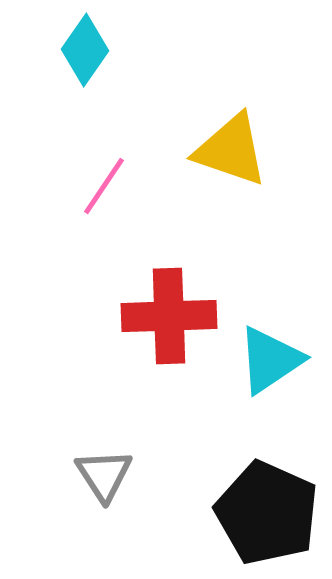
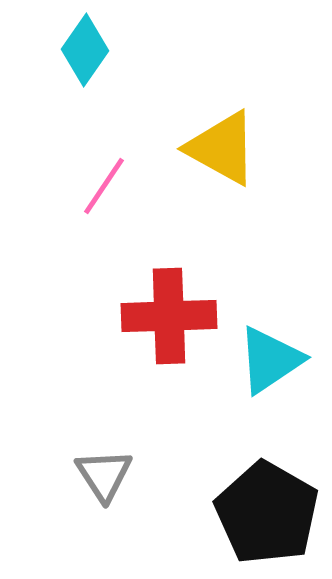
yellow triangle: moved 9 px left, 2 px up; rotated 10 degrees clockwise
black pentagon: rotated 6 degrees clockwise
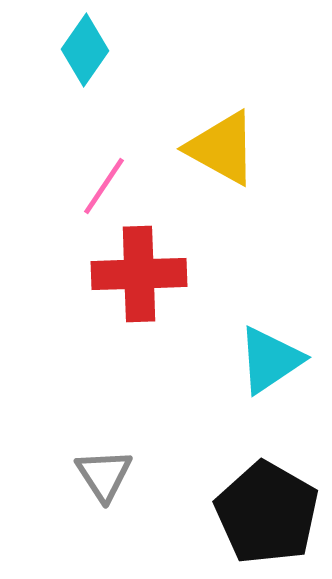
red cross: moved 30 px left, 42 px up
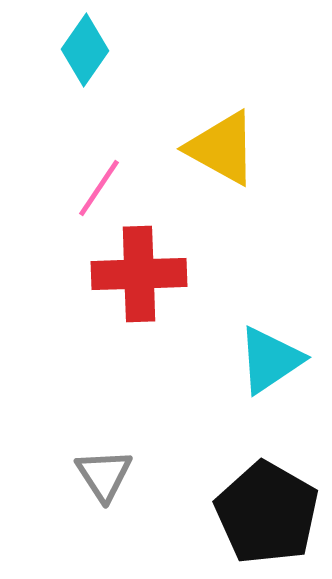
pink line: moved 5 px left, 2 px down
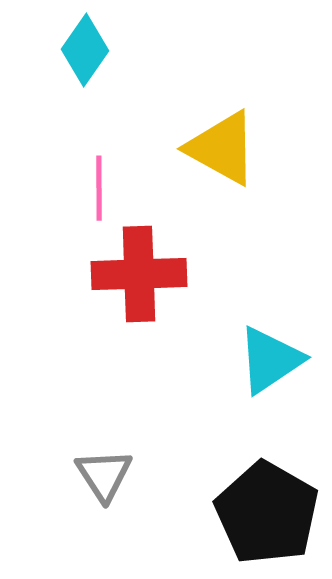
pink line: rotated 34 degrees counterclockwise
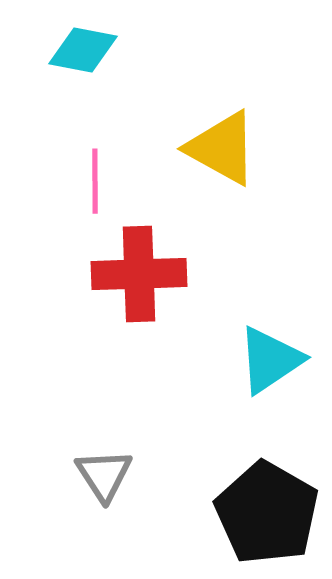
cyan diamond: moved 2 px left; rotated 66 degrees clockwise
pink line: moved 4 px left, 7 px up
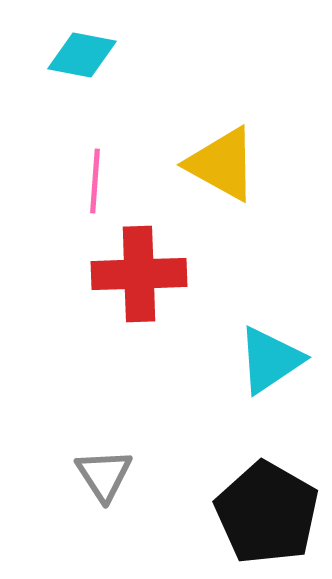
cyan diamond: moved 1 px left, 5 px down
yellow triangle: moved 16 px down
pink line: rotated 4 degrees clockwise
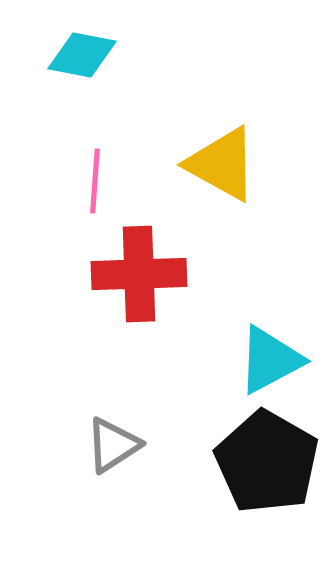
cyan triangle: rotated 6 degrees clockwise
gray triangle: moved 9 px right, 30 px up; rotated 30 degrees clockwise
black pentagon: moved 51 px up
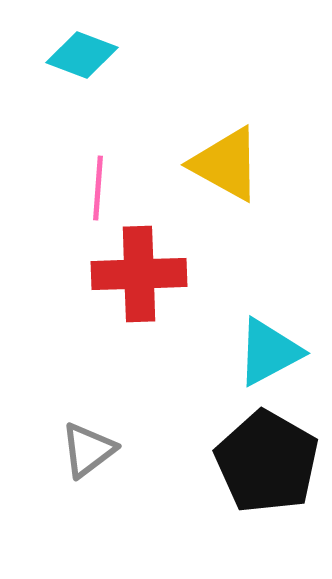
cyan diamond: rotated 10 degrees clockwise
yellow triangle: moved 4 px right
pink line: moved 3 px right, 7 px down
cyan triangle: moved 1 px left, 8 px up
gray triangle: moved 25 px left, 5 px down; rotated 4 degrees counterclockwise
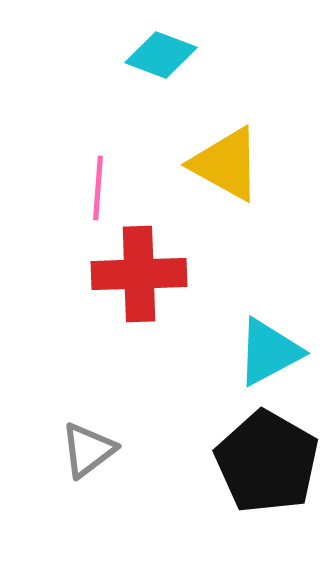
cyan diamond: moved 79 px right
